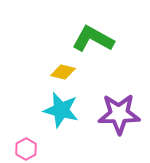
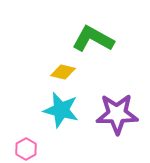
purple star: moved 2 px left
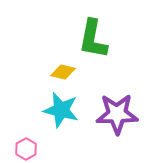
green L-shape: rotated 108 degrees counterclockwise
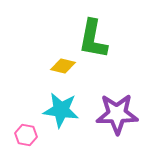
yellow diamond: moved 6 px up
cyan star: rotated 6 degrees counterclockwise
pink hexagon: moved 14 px up; rotated 20 degrees counterclockwise
